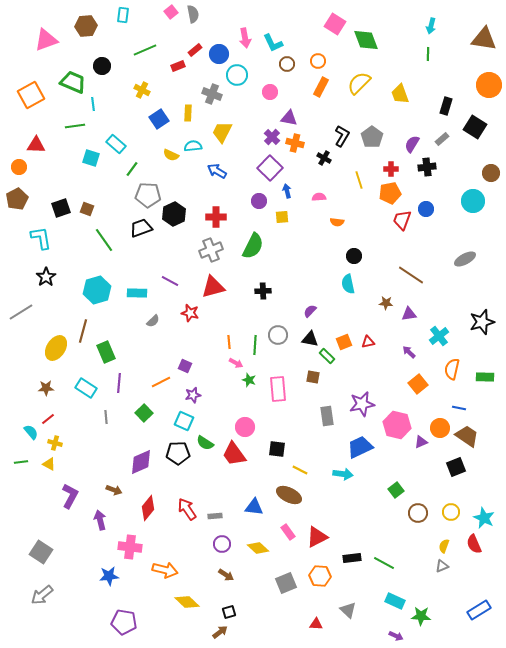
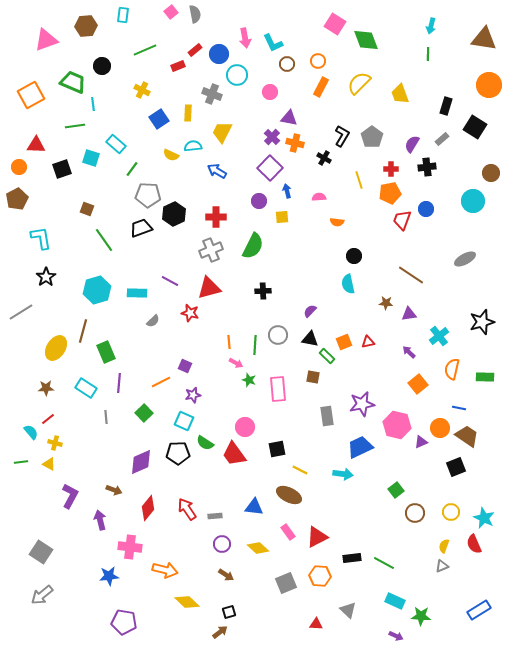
gray semicircle at (193, 14): moved 2 px right
black square at (61, 208): moved 1 px right, 39 px up
red triangle at (213, 287): moved 4 px left, 1 px down
black square at (277, 449): rotated 18 degrees counterclockwise
brown circle at (418, 513): moved 3 px left
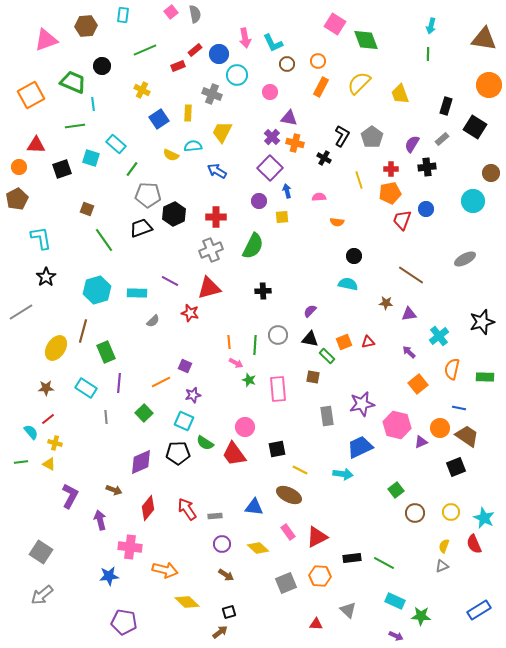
cyan semicircle at (348, 284): rotated 114 degrees clockwise
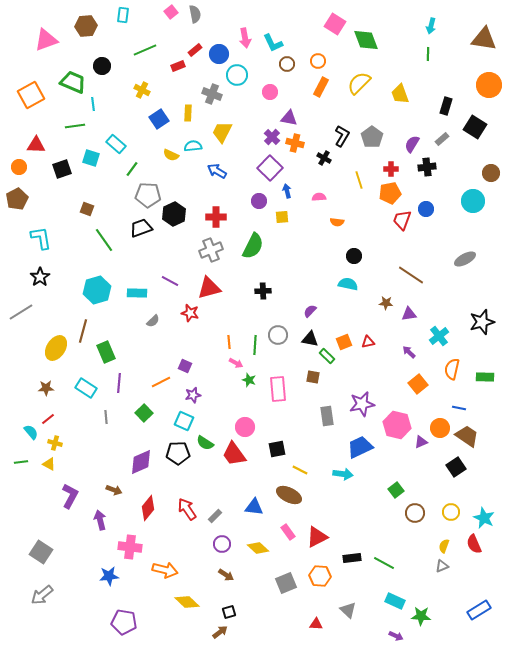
black star at (46, 277): moved 6 px left
black square at (456, 467): rotated 12 degrees counterclockwise
gray rectangle at (215, 516): rotated 40 degrees counterclockwise
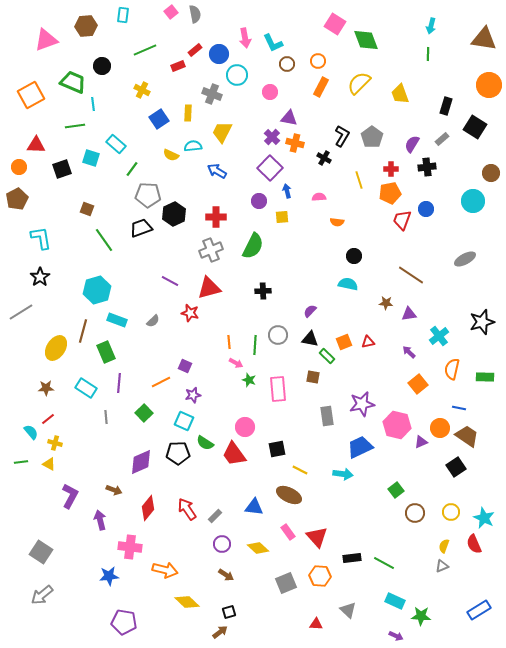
cyan rectangle at (137, 293): moved 20 px left, 27 px down; rotated 18 degrees clockwise
red triangle at (317, 537): rotated 45 degrees counterclockwise
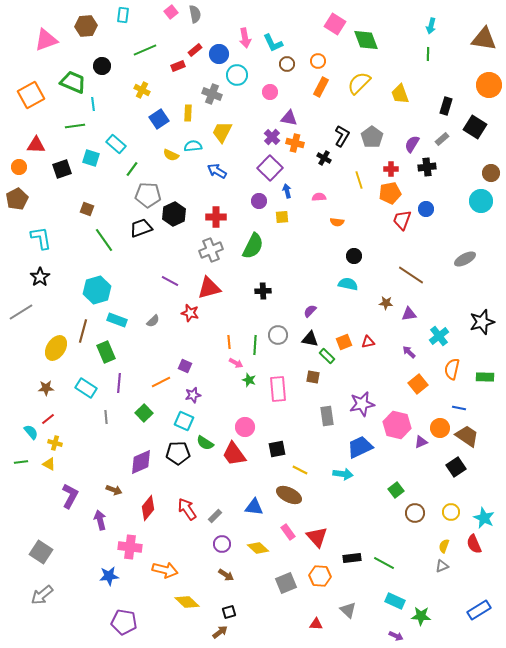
cyan circle at (473, 201): moved 8 px right
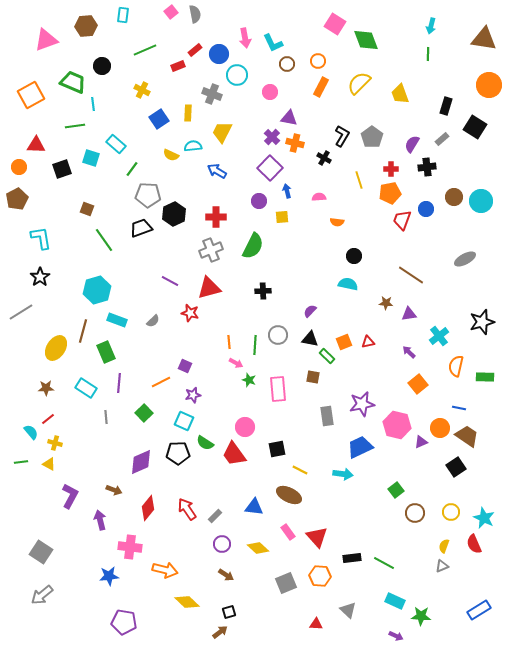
brown circle at (491, 173): moved 37 px left, 24 px down
orange semicircle at (452, 369): moved 4 px right, 3 px up
